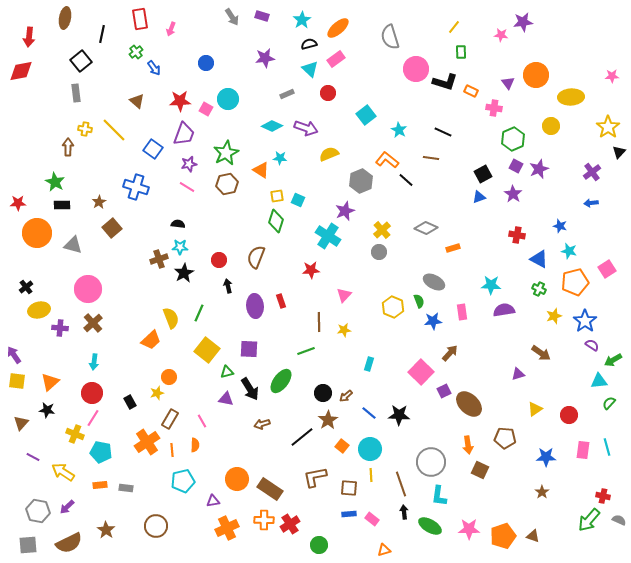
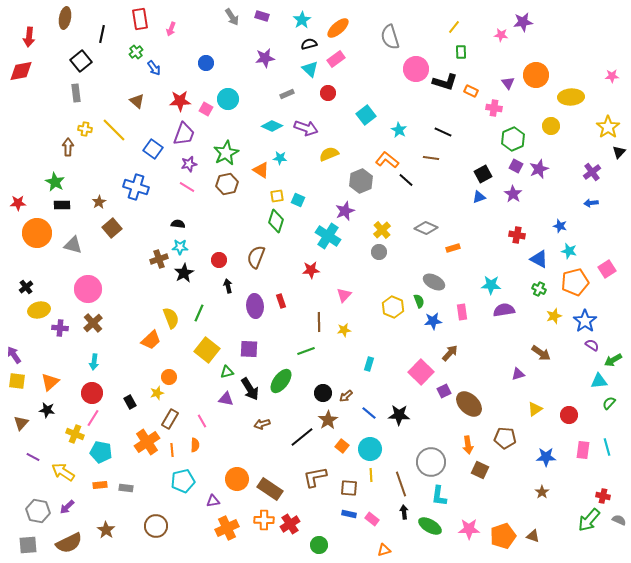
blue rectangle at (349, 514): rotated 16 degrees clockwise
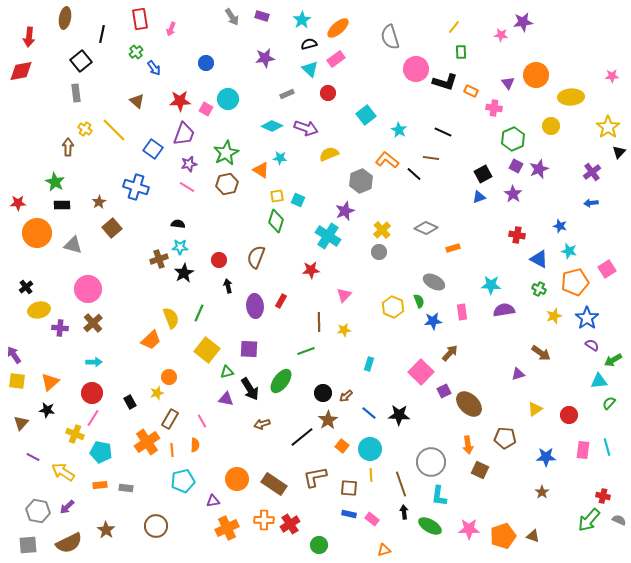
yellow cross at (85, 129): rotated 24 degrees clockwise
black line at (406, 180): moved 8 px right, 6 px up
red rectangle at (281, 301): rotated 48 degrees clockwise
blue star at (585, 321): moved 2 px right, 3 px up
cyan arrow at (94, 362): rotated 98 degrees counterclockwise
brown rectangle at (270, 489): moved 4 px right, 5 px up
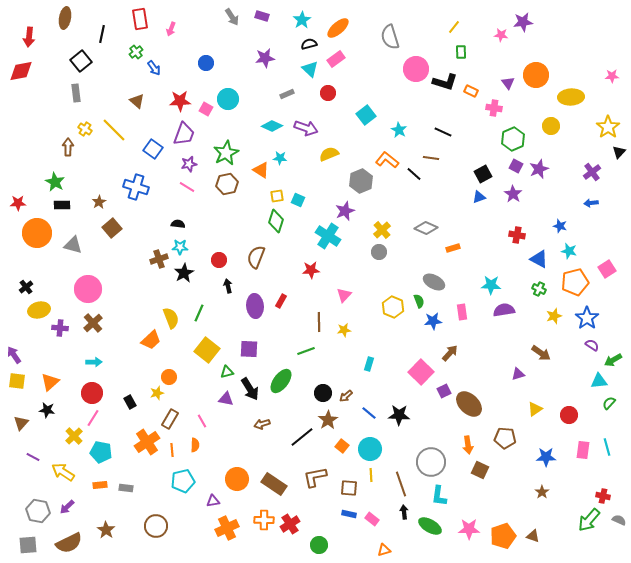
yellow cross at (75, 434): moved 1 px left, 2 px down; rotated 24 degrees clockwise
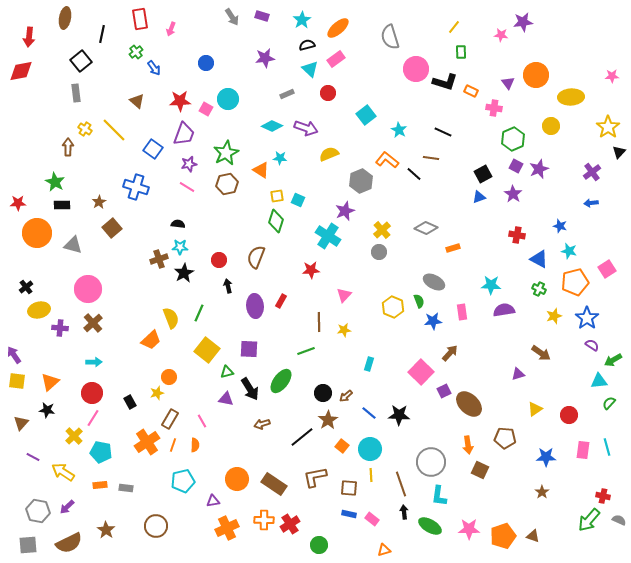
black semicircle at (309, 44): moved 2 px left, 1 px down
orange line at (172, 450): moved 1 px right, 5 px up; rotated 24 degrees clockwise
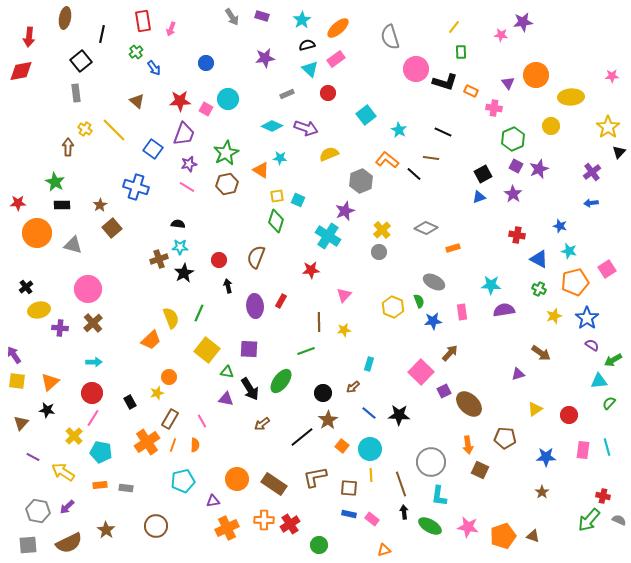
red rectangle at (140, 19): moved 3 px right, 2 px down
brown star at (99, 202): moved 1 px right, 3 px down
green triangle at (227, 372): rotated 24 degrees clockwise
brown arrow at (346, 396): moved 7 px right, 9 px up
brown arrow at (262, 424): rotated 21 degrees counterclockwise
pink star at (469, 529): moved 1 px left, 2 px up; rotated 10 degrees clockwise
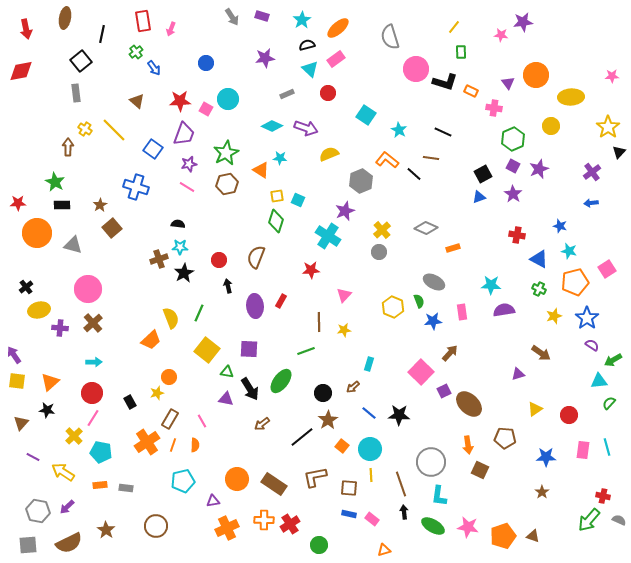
red arrow at (29, 37): moved 3 px left, 8 px up; rotated 18 degrees counterclockwise
cyan square at (366, 115): rotated 18 degrees counterclockwise
purple square at (516, 166): moved 3 px left
green ellipse at (430, 526): moved 3 px right
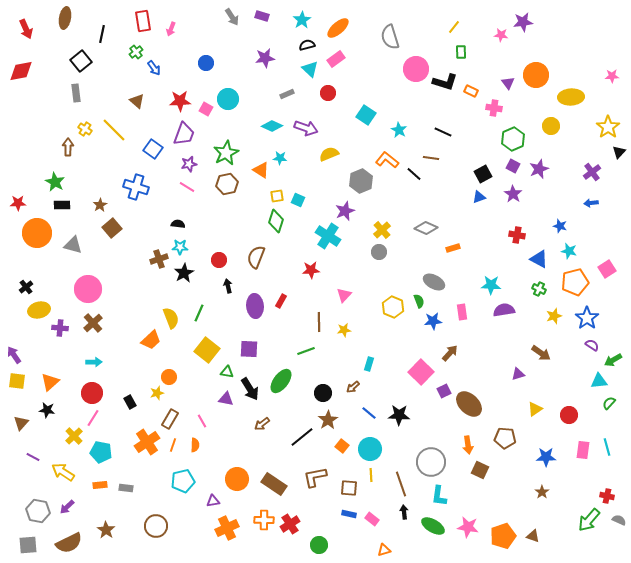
red arrow at (26, 29): rotated 12 degrees counterclockwise
red cross at (603, 496): moved 4 px right
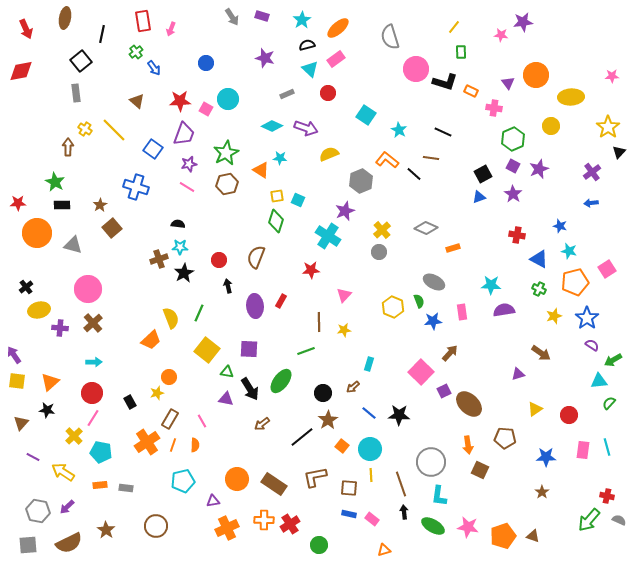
purple star at (265, 58): rotated 24 degrees clockwise
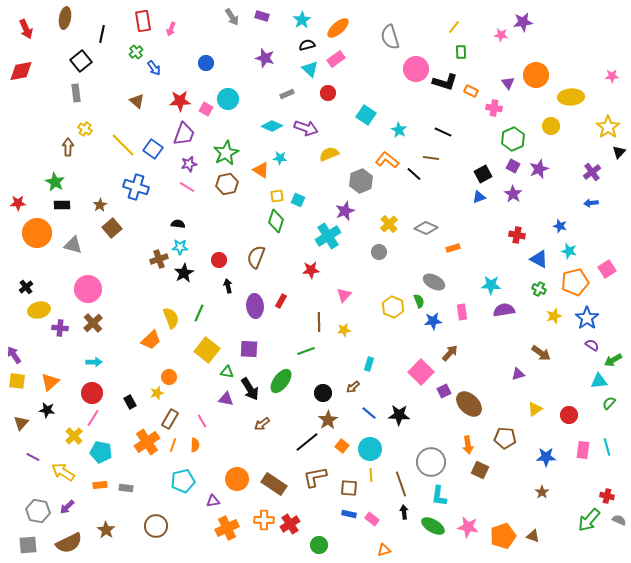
yellow line at (114, 130): moved 9 px right, 15 px down
yellow cross at (382, 230): moved 7 px right, 6 px up
cyan cross at (328, 236): rotated 25 degrees clockwise
black line at (302, 437): moved 5 px right, 5 px down
